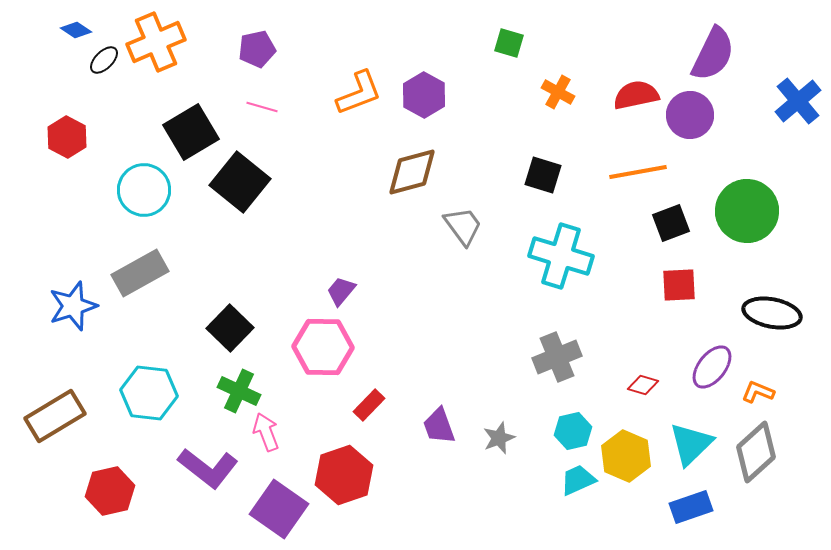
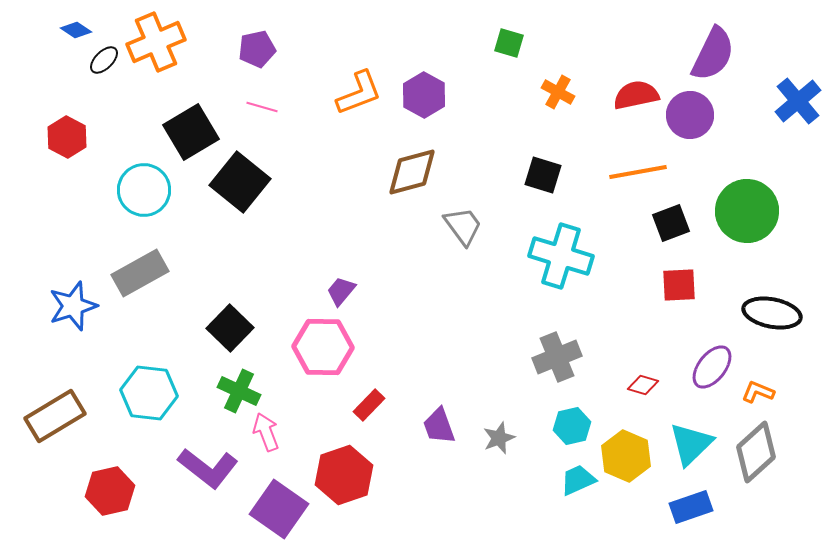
cyan hexagon at (573, 431): moved 1 px left, 5 px up
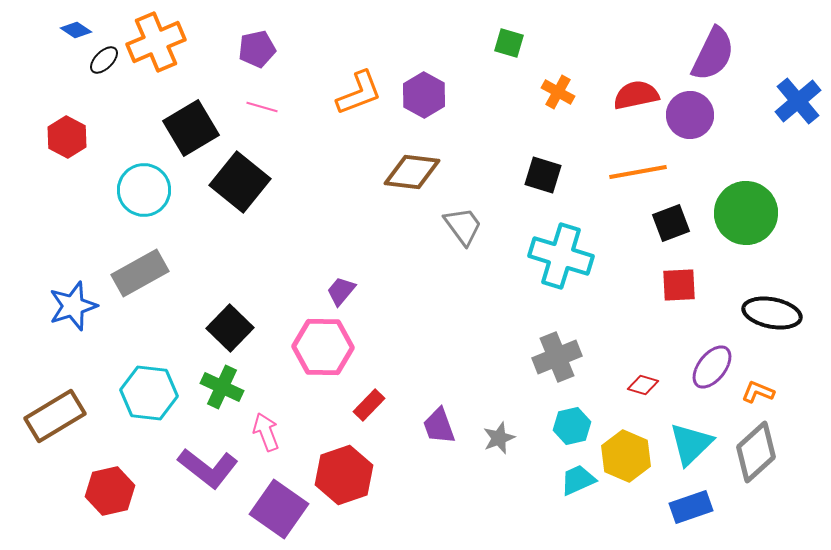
black square at (191, 132): moved 4 px up
brown diamond at (412, 172): rotated 22 degrees clockwise
green circle at (747, 211): moved 1 px left, 2 px down
green cross at (239, 391): moved 17 px left, 4 px up
